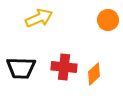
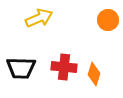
orange diamond: rotated 30 degrees counterclockwise
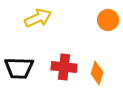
yellow arrow: moved 1 px left
black trapezoid: moved 2 px left
orange diamond: moved 3 px right, 1 px up
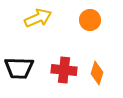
orange circle: moved 18 px left
red cross: moved 3 px down
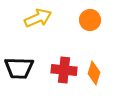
orange diamond: moved 3 px left
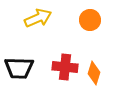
red cross: moved 1 px right, 3 px up
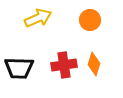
red cross: moved 1 px left, 2 px up; rotated 15 degrees counterclockwise
orange diamond: moved 9 px up
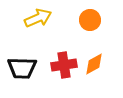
orange diamond: rotated 45 degrees clockwise
black trapezoid: moved 3 px right
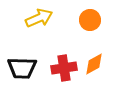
yellow arrow: moved 1 px right
red cross: moved 3 px down
